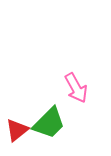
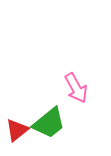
green trapezoid: rotated 6 degrees clockwise
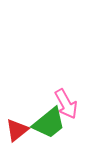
pink arrow: moved 10 px left, 16 px down
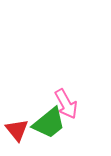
red triangle: rotated 30 degrees counterclockwise
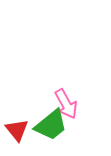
green trapezoid: moved 2 px right, 2 px down
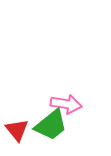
pink arrow: rotated 52 degrees counterclockwise
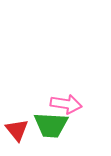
green trapezoid: rotated 42 degrees clockwise
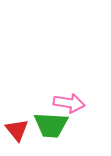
pink arrow: moved 3 px right, 1 px up
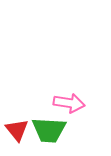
green trapezoid: moved 2 px left, 5 px down
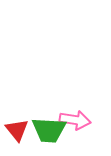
pink arrow: moved 6 px right, 17 px down
